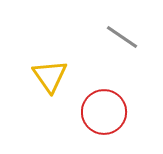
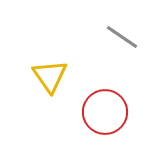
red circle: moved 1 px right
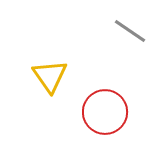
gray line: moved 8 px right, 6 px up
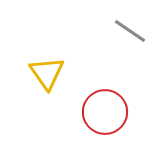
yellow triangle: moved 3 px left, 3 px up
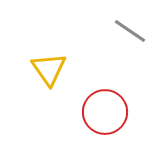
yellow triangle: moved 2 px right, 4 px up
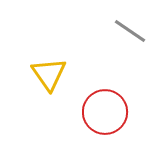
yellow triangle: moved 5 px down
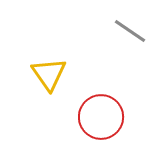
red circle: moved 4 px left, 5 px down
